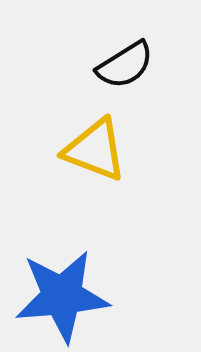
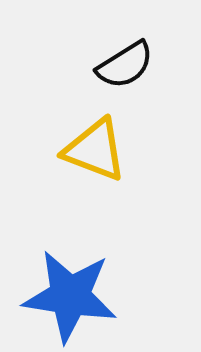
blue star: moved 8 px right; rotated 14 degrees clockwise
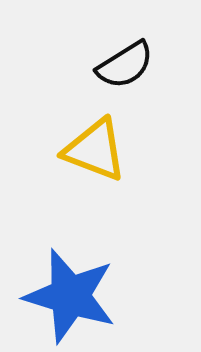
blue star: rotated 8 degrees clockwise
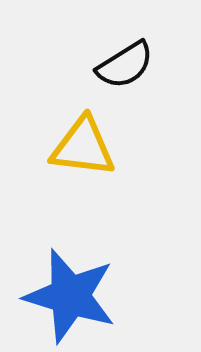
yellow triangle: moved 12 px left, 3 px up; rotated 14 degrees counterclockwise
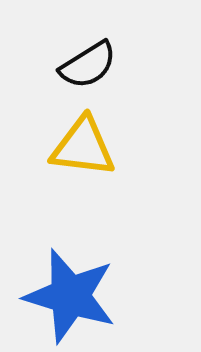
black semicircle: moved 37 px left
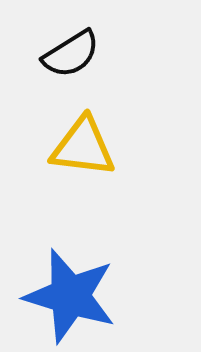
black semicircle: moved 17 px left, 11 px up
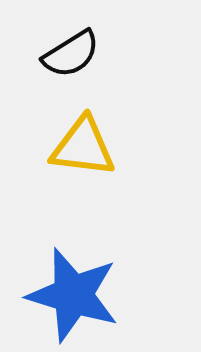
blue star: moved 3 px right, 1 px up
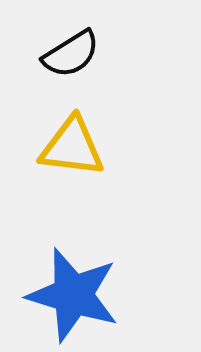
yellow triangle: moved 11 px left
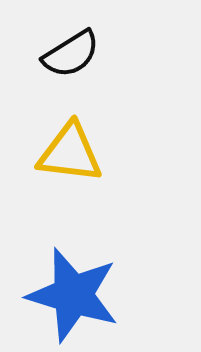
yellow triangle: moved 2 px left, 6 px down
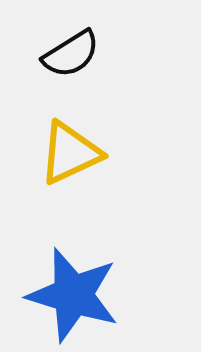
yellow triangle: rotated 32 degrees counterclockwise
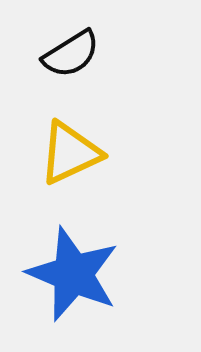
blue star: moved 21 px up; rotated 6 degrees clockwise
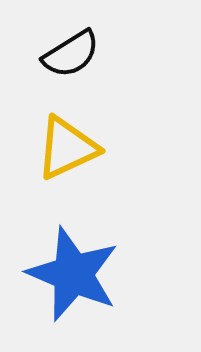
yellow triangle: moved 3 px left, 5 px up
